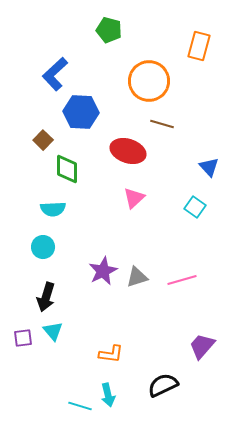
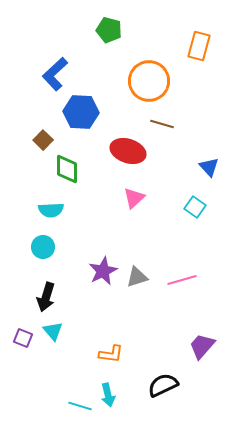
cyan semicircle: moved 2 px left, 1 px down
purple square: rotated 30 degrees clockwise
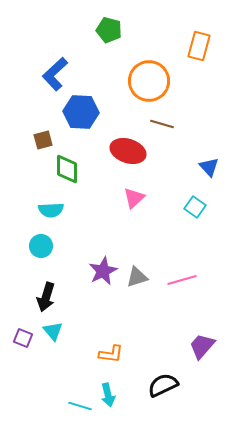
brown square: rotated 30 degrees clockwise
cyan circle: moved 2 px left, 1 px up
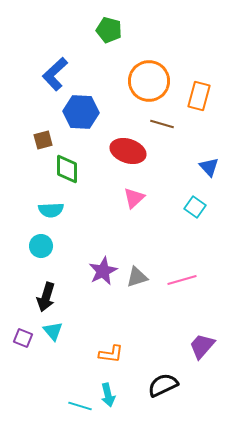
orange rectangle: moved 50 px down
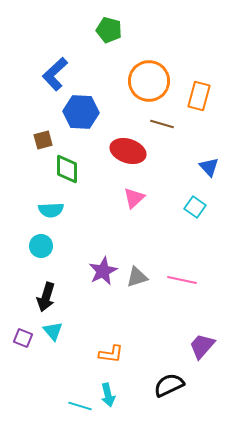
pink line: rotated 28 degrees clockwise
black semicircle: moved 6 px right
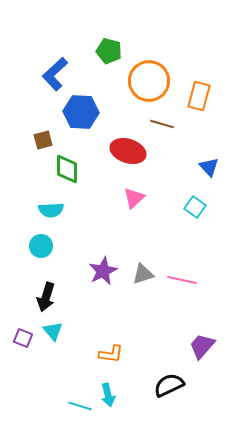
green pentagon: moved 21 px down
gray triangle: moved 6 px right, 3 px up
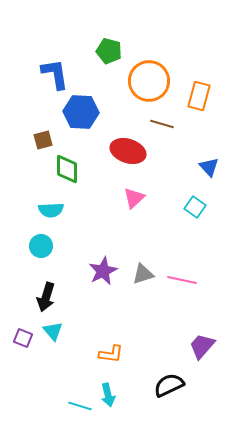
blue L-shape: rotated 124 degrees clockwise
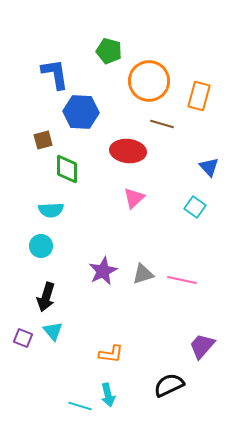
red ellipse: rotated 12 degrees counterclockwise
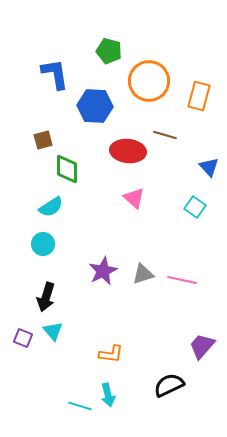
blue hexagon: moved 14 px right, 6 px up
brown line: moved 3 px right, 11 px down
pink triangle: rotated 35 degrees counterclockwise
cyan semicircle: moved 3 px up; rotated 30 degrees counterclockwise
cyan circle: moved 2 px right, 2 px up
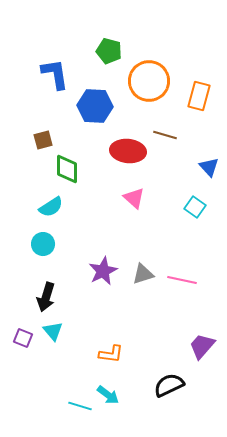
cyan arrow: rotated 40 degrees counterclockwise
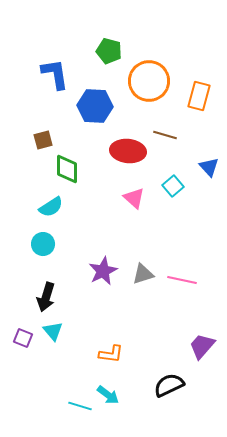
cyan square: moved 22 px left, 21 px up; rotated 15 degrees clockwise
